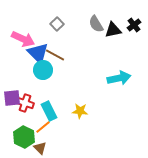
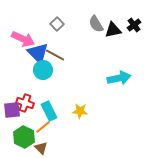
purple square: moved 12 px down
brown triangle: moved 1 px right
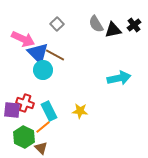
purple square: rotated 12 degrees clockwise
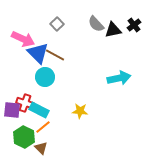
gray semicircle: rotated 12 degrees counterclockwise
cyan circle: moved 2 px right, 7 px down
cyan rectangle: moved 10 px left, 1 px up; rotated 36 degrees counterclockwise
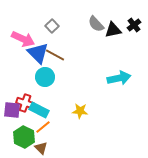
gray square: moved 5 px left, 2 px down
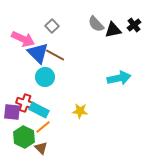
purple square: moved 2 px down
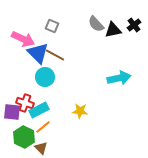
gray square: rotated 24 degrees counterclockwise
cyan rectangle: rotated 54 degrees counterclockwise
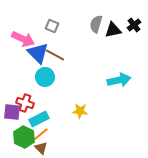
gray semicircle: rotated 60 degrees clockwise
cyan arrow: moved 2 px down
cyan rectangle: moved 9 px down
orange line: moved 2 px left, 7 px down
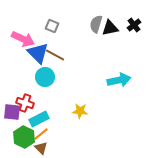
black triangle: moved 3 px left, 2 px up
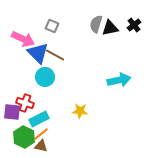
brown triangle: moved 2 px up; rotated 32 degrees counterclockwise
